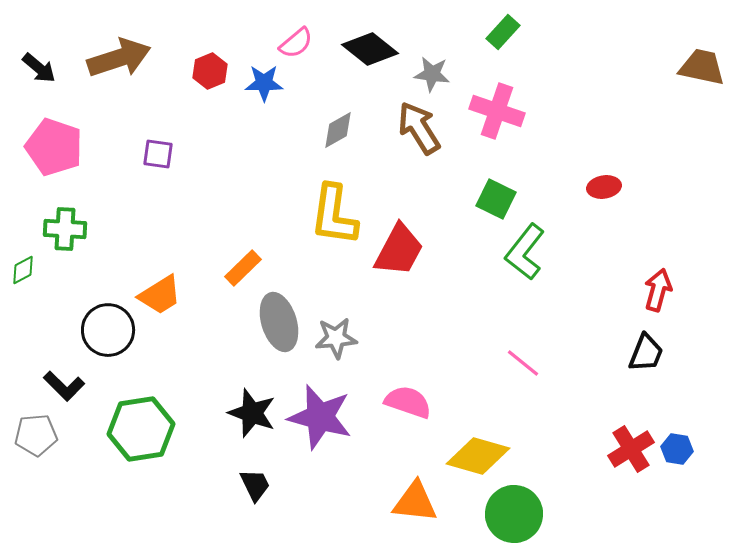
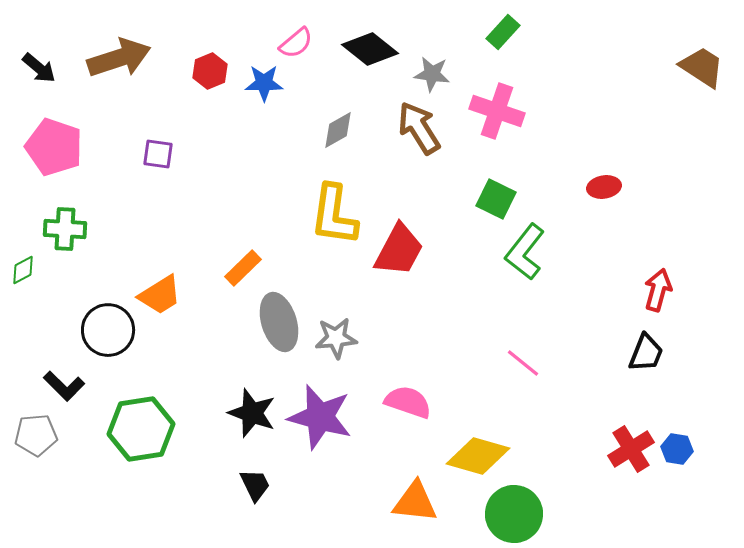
brown trapezoid at (702, 67): rotated 21 degrees clockwise
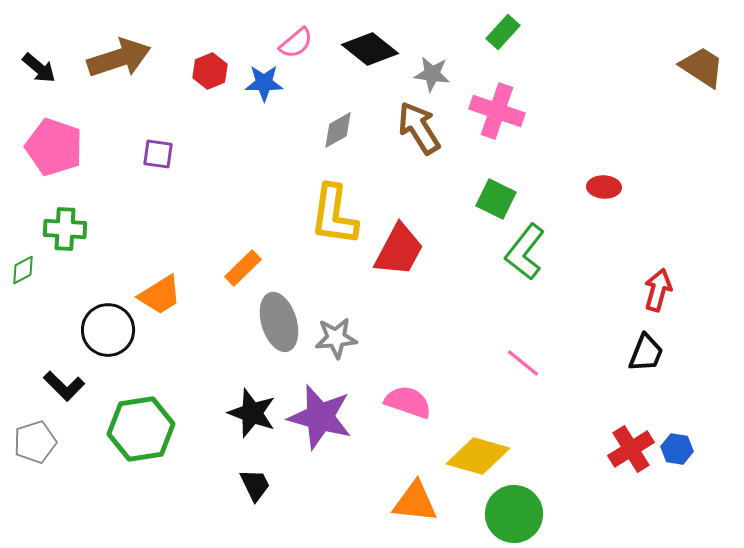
red ellipse at (604, 187): rotated 12 degrees clockwise
gray pentagon at (36, 435): moved 1 px left, 7 px down; rotated 12 degrees counterclockwise
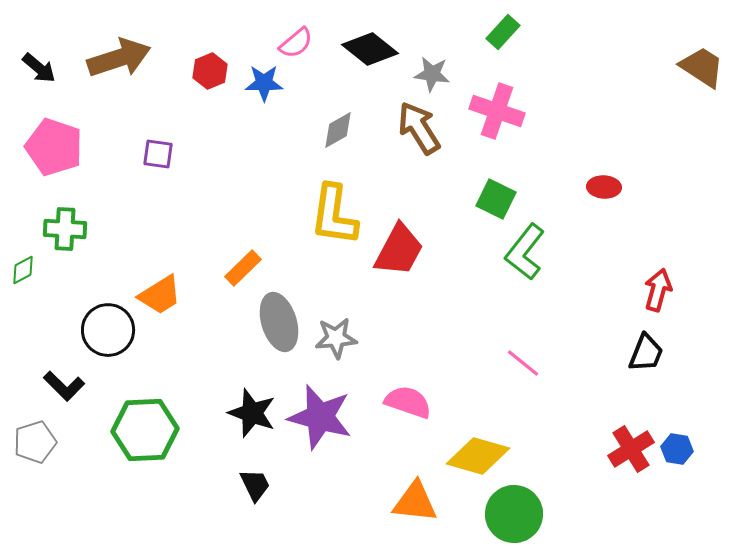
green hexagon at (141, 429): moved 4 px right, 1 px down; rotated 6 degrees clockwise
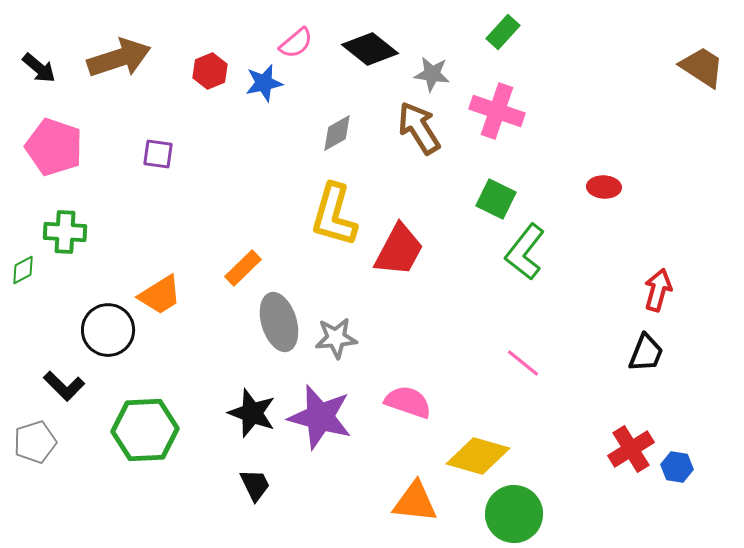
blue star at (264, 83): rotated 12 degrees counterclockwise
gray diamond at (338, 130): moved 1 px left, 3 px down
yellow L-shape at (334, 215): rotated 8 degrees clockwise
green cross at (65, 229): moved 3 px down
blue hexagon at (677, 449): moved 18 px down
